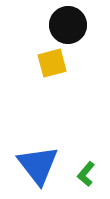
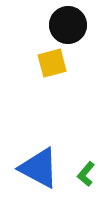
blue triangle: moved 1 px right, 3 px down; rotated 24 degrees counterclockwise
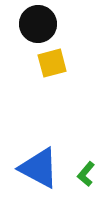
black circle: moved 30 px left, 1 px up
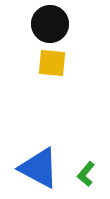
black circle: moved 12 px right
yellow square: rotated 20 degrees clockwise
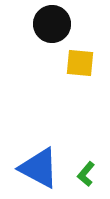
black circle: moved 2 px right
yellow square: moved 28 px right
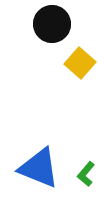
yellow square: rotated 36 degrees clockwise
blue triangle: rotated 6 degrees counterclockwise
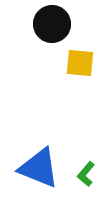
yellow square: rotated 36 degrees counterclockwise
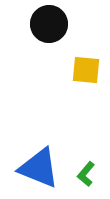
black circle: moved 3 px left
yellow square: moved 6 px right, 7 px down
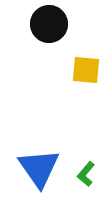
blue triangle: rotated 33 degrees clockwise
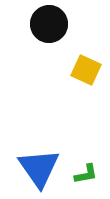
yellow square: rotated 20 degrees clockwise
green L-shape: rotated 140 degrees counterclockwise
